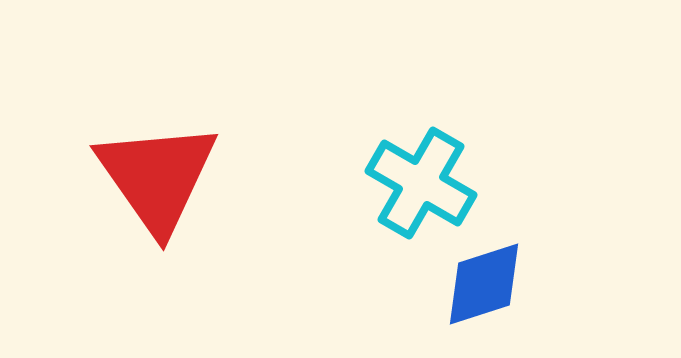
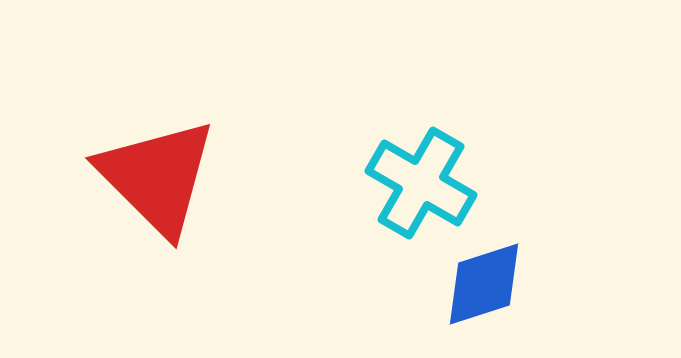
red triangle: rotated 10 degrees counterclockwise
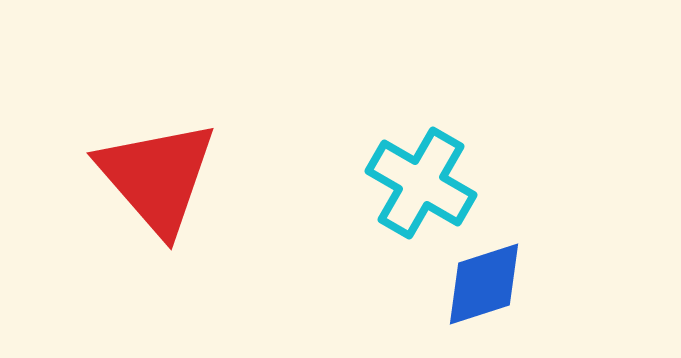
red triangle: rotated 4 degrees clockwise
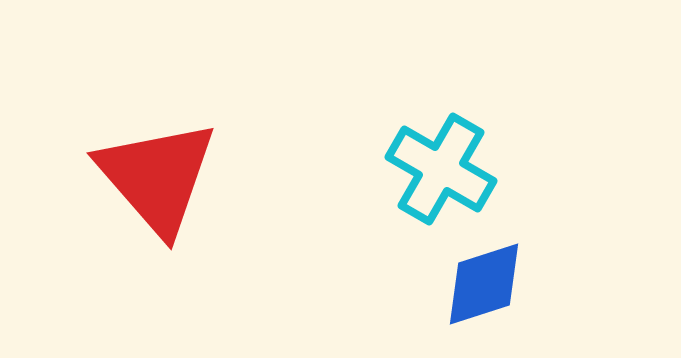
cyan cross: moved 20 px right, 14 px up
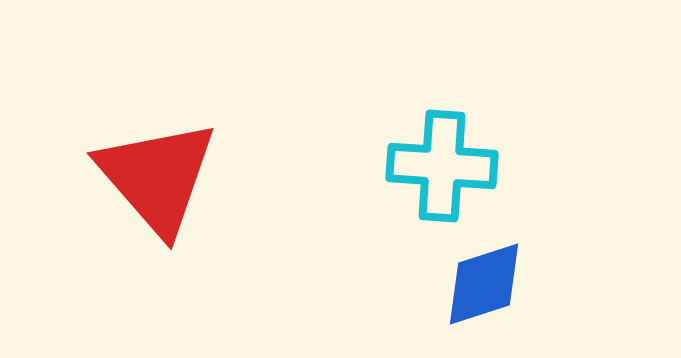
cyan cross: moved 1 px right, 3 px up; rotated 26 degrees counterclockwise
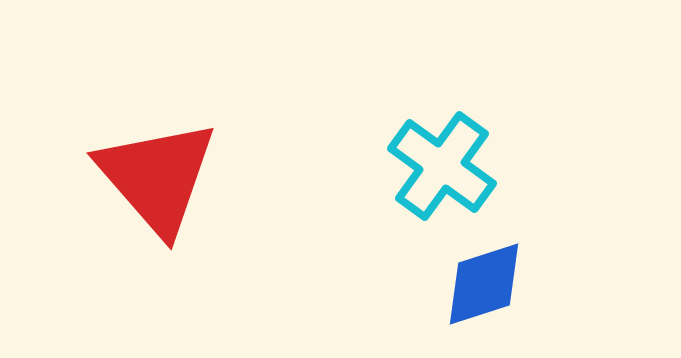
cyan cross: rotated 32 degrees clockwise
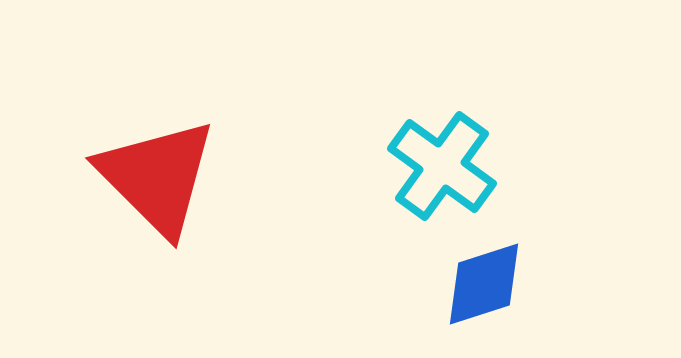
red triangle: rotated 4 degrees counterclockwise
